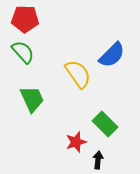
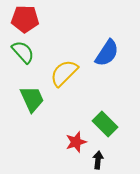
blue semicircle: moved 5 px left, 2 px up; rotated 12 degrees counterclockwise
yellow semicircle: moved 14 px left, 1 px up; rotated 100 degrees counterclockwise
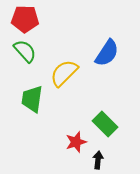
green semicircle: moved 2 px right, 1 px up
green trapezoid: rotated 148 degrees counterclockwise
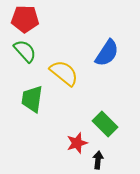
yellow semicircle: rotated 84 degrees clockwise
red star: moved 1 px right, 1 px down
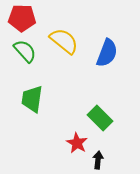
red pentagon: moved 3 px left, 1 px up
blue semicircle: rotated 12 degrees counterclockwise
yellow semicircle: moved 32 px up
green rectangle: moved 5 px left, 6 px up
red star: rotated 25 degrees counterclockwise
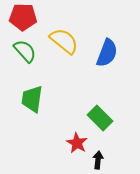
red pentagon: moved 1 px right, 1 px up
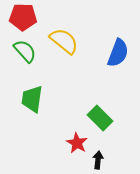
blue semicircle: moved 11 px right
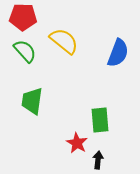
green trapezoid: moved 2 px down
green rectangle: moved 2 px down; rotated 40 degrees clockwise
